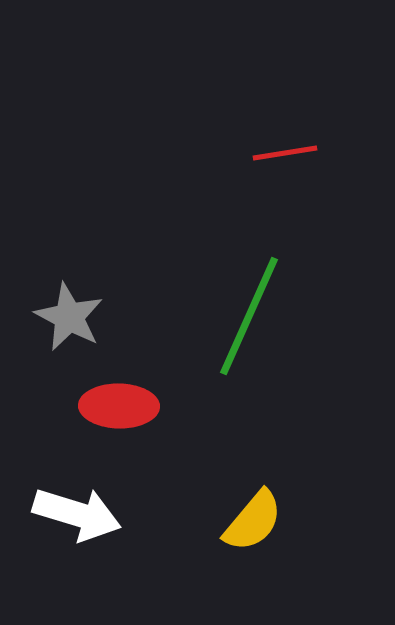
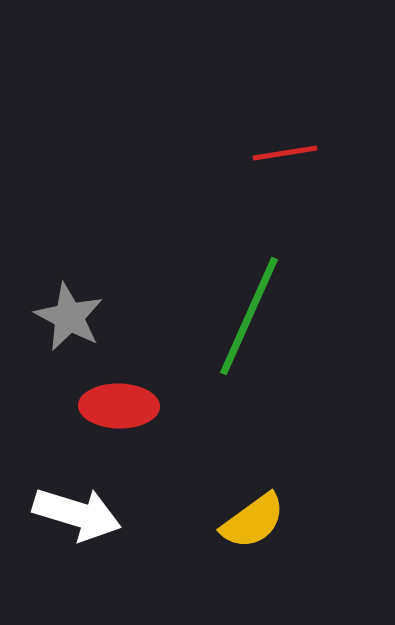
yellow semicircle: rotated 14 degrees clockwise
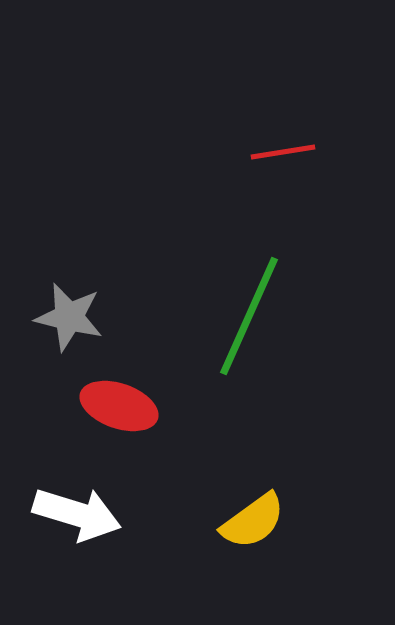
red line: moved 2 px left, 1 px up
gray star: rotated 14 degrees counterclockwise
red ellipse: rotated 18 degrees clockwise
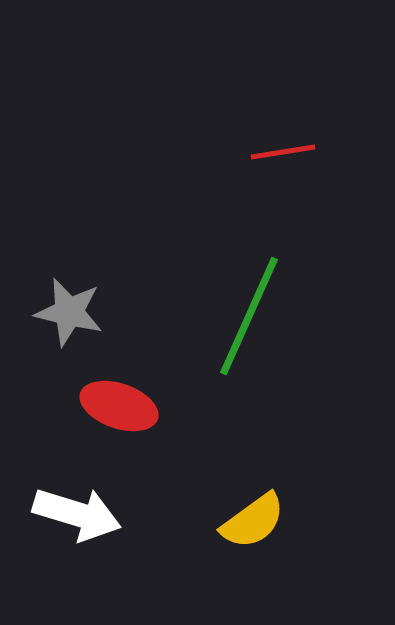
gray star: moved 5 px up
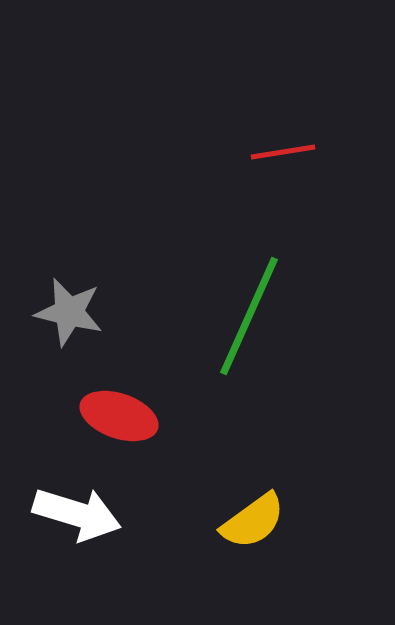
red ellipse: moved 10 px down
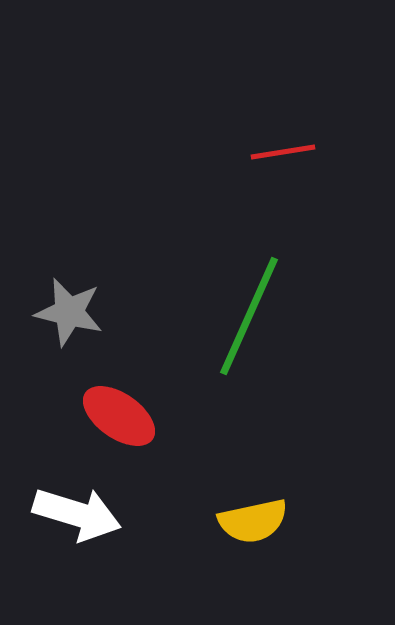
red ellipse: rotated 16 degrees clockwise
yellow semicircle: rotated 24 degrees clockwise
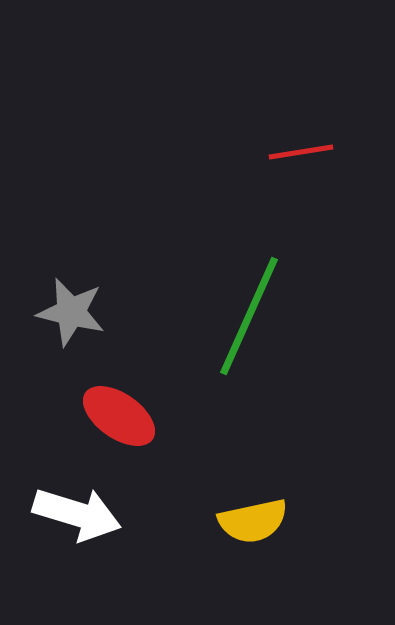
red line: moved 18 px right
gray star: moved 2 px right
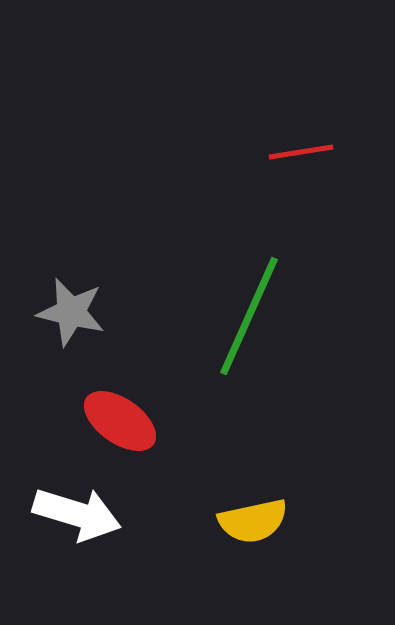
red ellipse: moved 1 px right, 5 px down
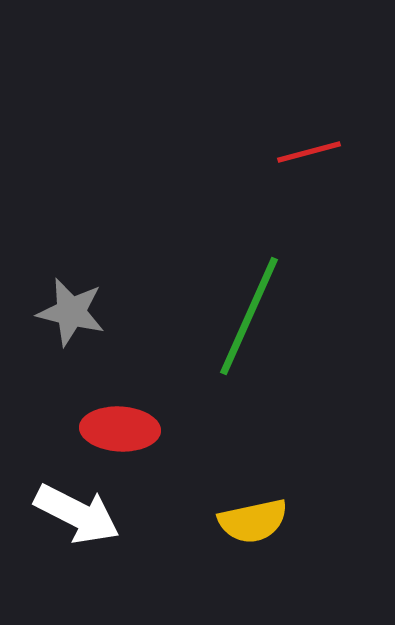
red line: moved 8 px right; rotated 6 degrees counterclockwise
red ellipse: moved 8 px down; rotated 32 degrees counterclockwise
white arrow: rotated 10 degrees clockwise
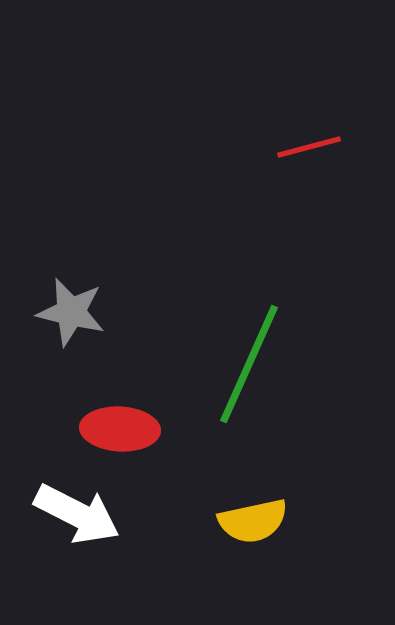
red line: moved 5 px up
green line: moved 48 px down
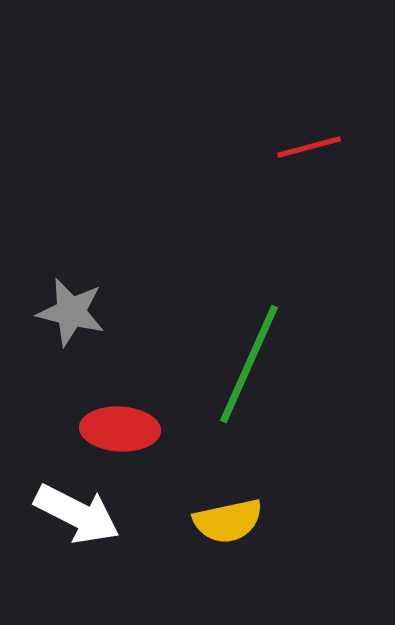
yellow semicircle: moved 25 px left
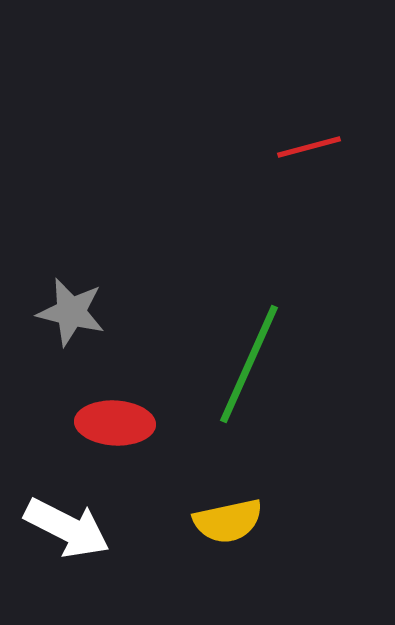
red ellipse: moved 5 px left, 6 px up
white arrow: moved 10 px left, 14 px down
